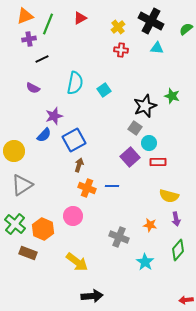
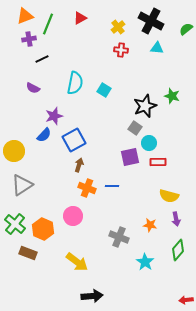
cyan square: rotated 24 degrees counterclockwise
purple square: rotated 30 degrees clockwise
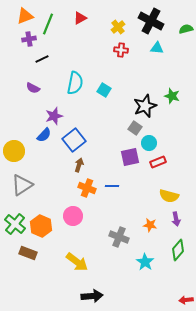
green semicircle: rotated 24 degrees clockwise
blue square: rotated 10 degrees counterclockwise
red rectangle: rotated 21 degrees counterclockwise
orange hexagon: moved 2 px left, 3 px up
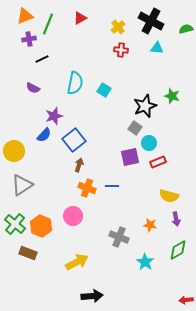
green diamond: rotated 20 degrees clockwise
yellow arrow: rotated 65 degrees counterclockwise
